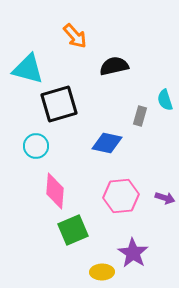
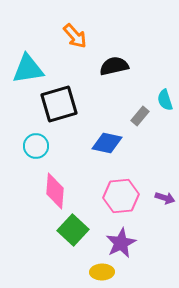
cyan triangle: rotated 24 degrees counterclockwise
gray rectangle: rotated 24 degrees clockwise
green square: rotated 24 degrees counterclockwise
purple star: moved 12 px left, 10 px up; rotated 12 degrees clockwise
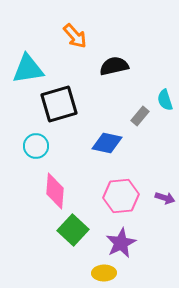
yellow ellipse: moved 2 px right, 1 px down
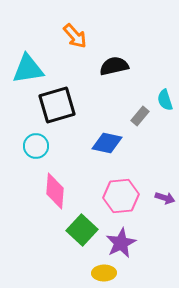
black square: moved 2 px left, 1 px down
green square: moved 9 px right
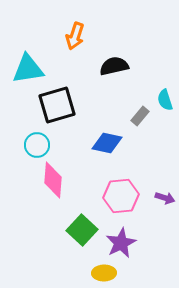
orange arrow: rotated 60 degrees clockwise
cyan circle: moved 1 px right, 1 px up
pink diamond: moved 2 px left, 11 px up
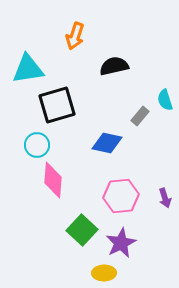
purple arrow: rotated 54 degrees clockwise
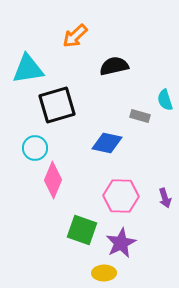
orange arrow: rotated 28 degrees clockwise
gray rectangle: rotated 66 degrees clockwise
cyan circle: moved 2 px left, 3 px down
pink diamond: rotated 18 degrees clockwise
pink hexagon: rotated 8 degrees clockwise
green square: rotated 24 degrees counterclockwise
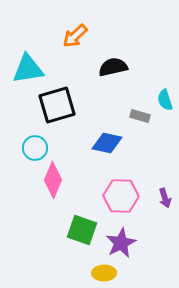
black semicircle: moved 1 px left, 1 px down
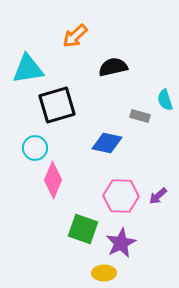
purple arrow: moved 7 px left, 2 px up; rotated 66 degrees clockwise
green square: moved 1 px right, 1 px up
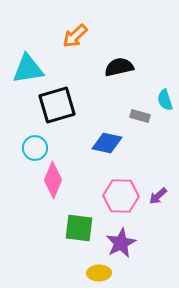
black semicircle: moved 6 px right
green square: moved 4 px left, 1 px up; rotated 12 degrees counterclockwise
yellow ellipse: moved 5 px left
